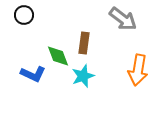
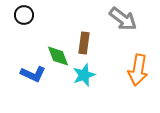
cyan star: moved 1 px right, 1 px up
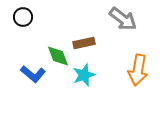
black circle: moved 1 px left, 2 px down
brown rectangle: rotated 70 degrees clockwise
blue L-shape: rotated 15 degrees clockwise
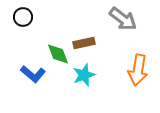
green diamond: moved 2 px up
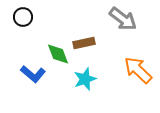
orange arrow: rotated 124 degrees clockwise
cyan star: moved 1 px right, 4 px down
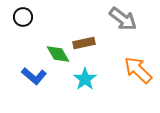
green diamond: rotated 10 degrees counterclockwise
blue L-shape: moved 1 px right, 2 px down
cyan star: rotated 15 degrees counterclockwise
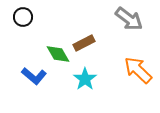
gray arrow: moved 6 px right
brown rectangle: rotated 15 degrees counterclockwise
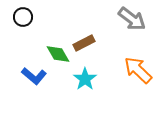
gray arrow: moved 3 px right
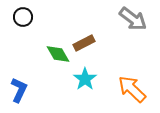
gray arrow: moved 1 px right
orange arrow: moved 6 px left, 19 px down
blue L-shape: moved 15 px left, 14 px down; rotated 105 degrees counterclockwise
